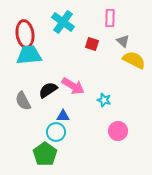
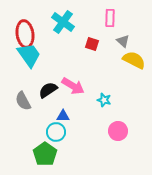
cyan trapezoid: rotated 60 degrees clockwise
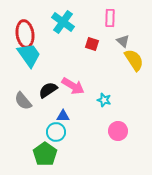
yellow semicircle: rotated 30 degrees clockwise
gray semicircle: rotated 12 degrees counterclockwise
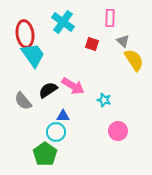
cyan trapezoid: moved 4 px right
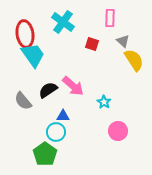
pink arrow: rotated 10 degrees clockwise
cyan star: moved 2 px down; rotated 16 degrees clockwise
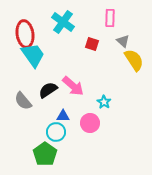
pink circle: moved 28 px left, 8 px up
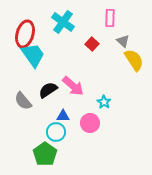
red ellipse: rotated 24 degrees clockwise
red square: rotated 24 degrees clockwise
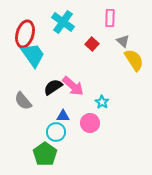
black semicircle: moved 5 px right, 3 px up
cyan star: moved 2 px left
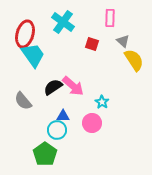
red square: rotated 24 degrees counterclockwise
pink circle: moved 2 px right
cyan circle: moved 1 px right, 2 px up
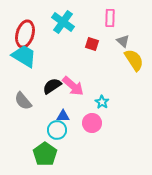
cyan trapezoid: moved 9 px left, 1 px down; rotated 24 degrees counterclockwise
black semicircle: moved 1 px left, 1 px up
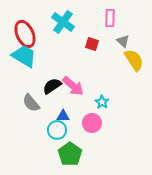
red ellipse: rotated 40 degrees counterclockwise
gray semicircle: moved 8 px right, 2 px down
green pentagon: moved 25 px right
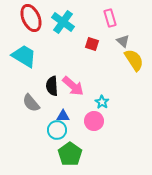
pink rectangle: rotated 18 degrees counterclockwise
red ellipse: moved 6 px right, 16 px up
black semicircle: rotated 60 degrees counterclockwise
pink circle: moved 2 px right, 2 px up
